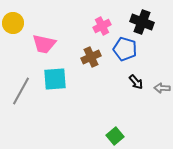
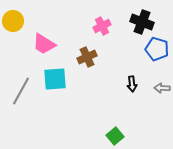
yellow circle: moved 2 px up
pink trapezoid: rotated 20 degrees clockwise
blue pentagon: moved 32 px right
brown cross: moved 4 px left
black arrow: moved 4 px left, 2 px down; rotated 35 degrees clockwise
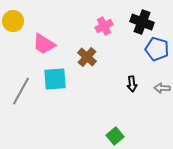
pink cross: moved 2 px right
brown cross: rotated 24 degrees counterclockwise
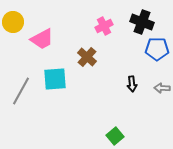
yellow circle: moved 1 px down
pink trapezoid: moved 2 px left, 5 px up; rotated 60 degrees counterclockwise
blue pentagon: rotated 15 degrees counterclockwise
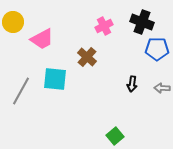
cyan square: rotated 10 degrees clockwise
black arrow: rotated 14 degrees clockwise
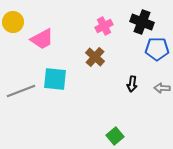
brown cross: moved 8 px right
gray line: rotated 40 degrees clockwise
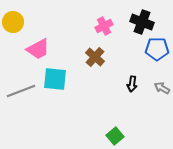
pink trapezoid: moved 4 px left, 10 px down
gray arrow: rotated 28 degrees clockwise
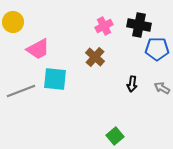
black cross: moved 3 px left, 3 px down; rotated 10 degrees counterclockwise
